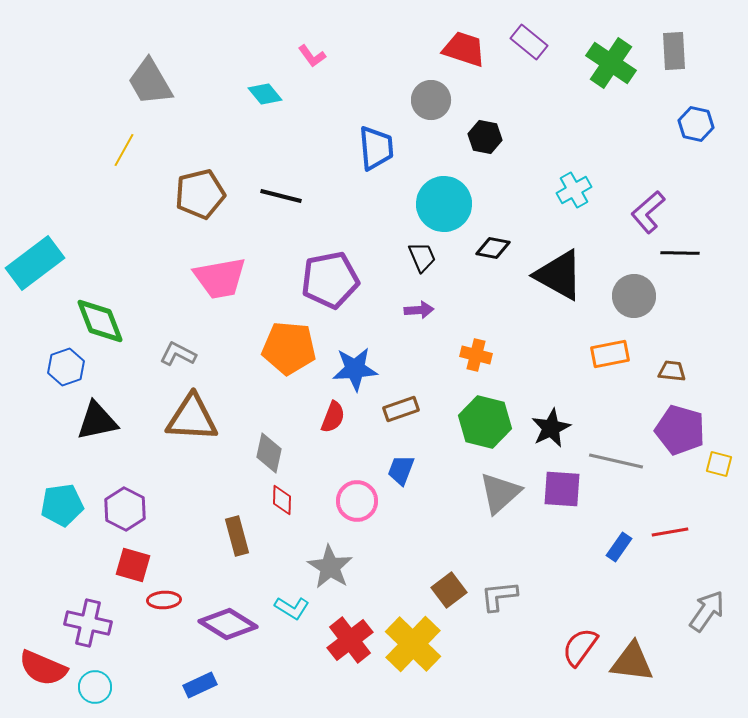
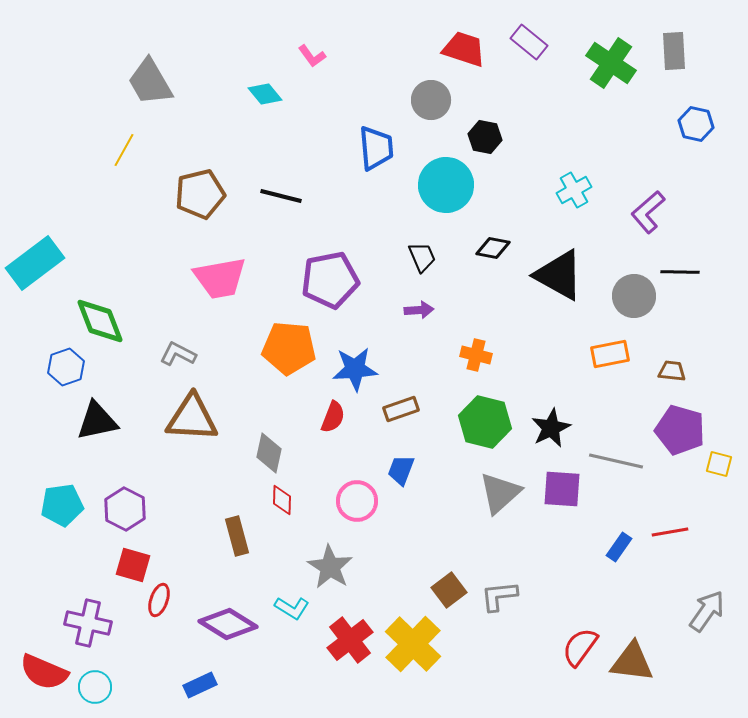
cyan circle at (444, 204): moved 2 px right, 19 px up
black line at (680, 253): moved 19 px down
red ellipse at (164, 600): moved 5 px left; rotated 68 degrees counterclockwise
red semicircle at (43, 668): moved 1 px right, 4 px down
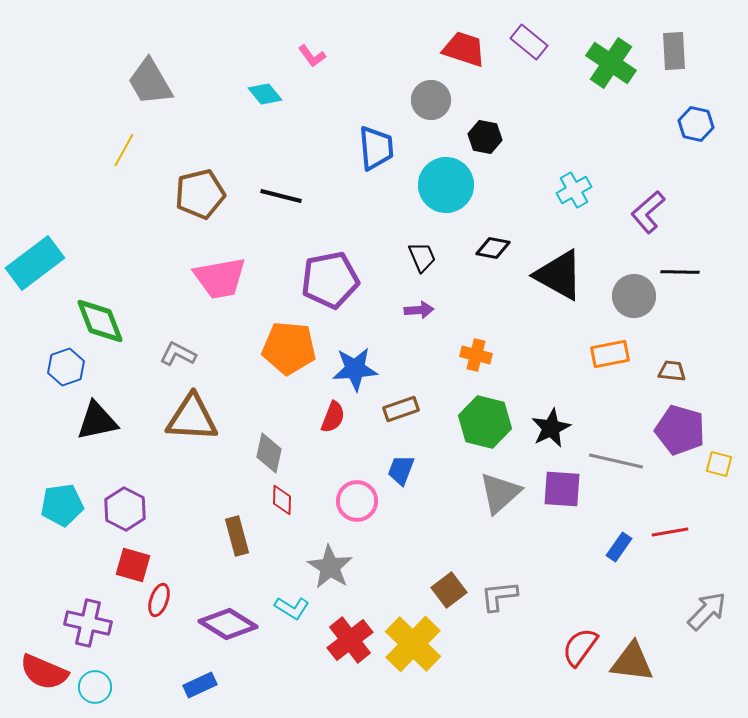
gray arrow at (707, 611): rotated 9 degrees clockwise
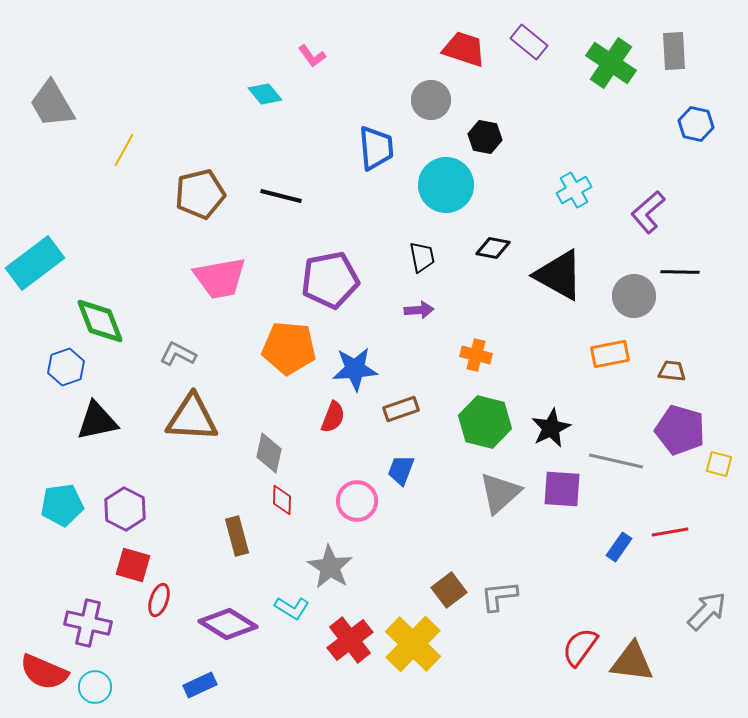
gray trapezoid at (150, 82): moved 98 px left, 22 px down
black trapezoid at (422, 257): rotated 12 degrees clockwise
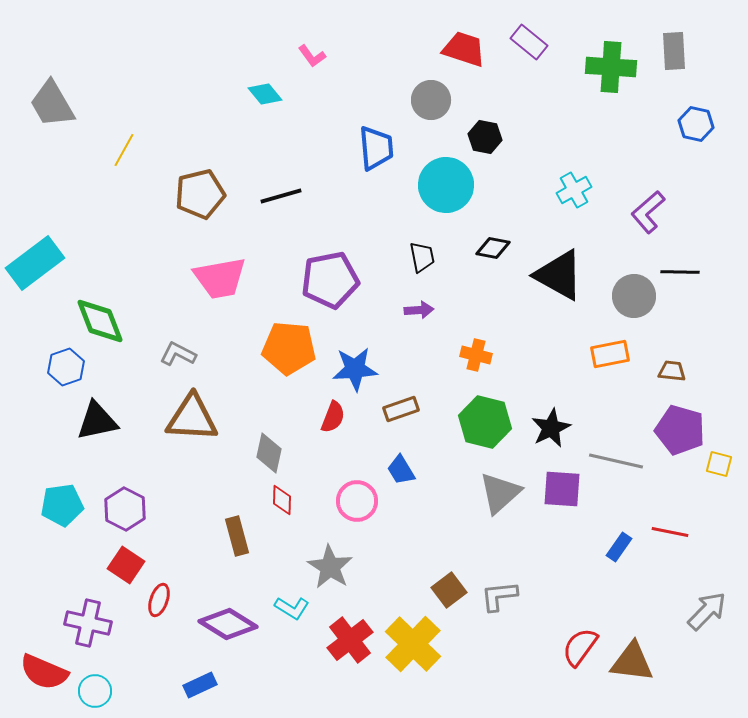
green cross at (611, 63): moved 4 px down; rotated 30 degrees counterclockwise
black line at (281, 196): rotated 30 degrees counterclockwise
blue trapezoid at (401, 470): rotated 52 degrees counterclockwise
red line at (670, 532): rotated 21 degrees clockwise
red square at (133, 565): moved 7 px left; rotated 18 degrees clockwise
cyan circle at (95, 687): moved 4 px down
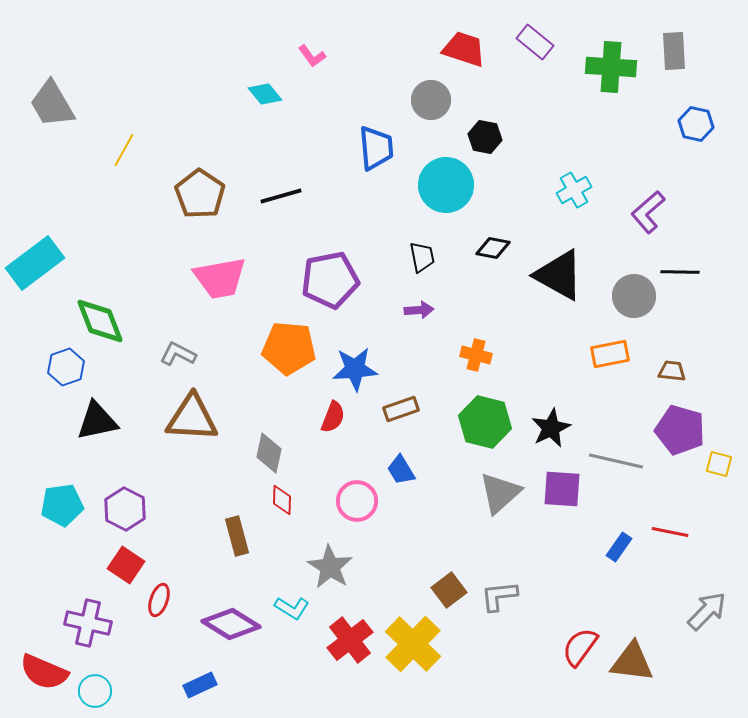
purple rectangle at (529, 42): moved 6 px right
brown pentagon at (200, 194): rotated 24 degrees counterclockwise
purple diamond at (228, 624): moved 3 px right
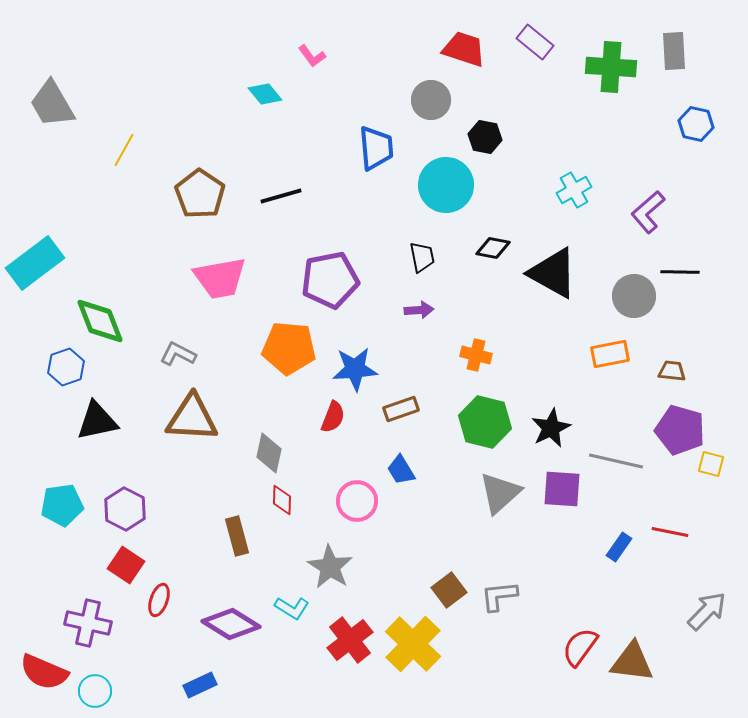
black triangle at (559, 275): moved 6 px left, 2 px up
yellow square at (719, 464): moved 8 px left
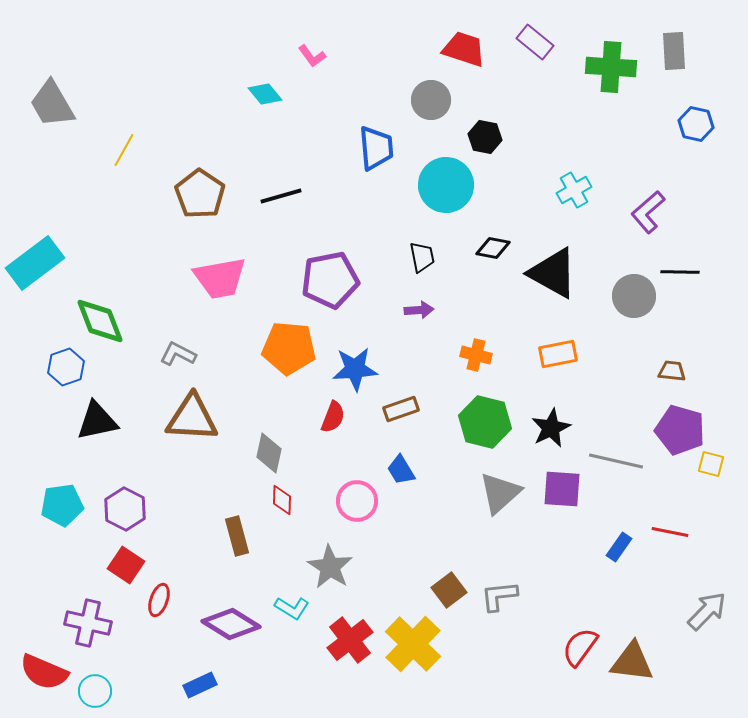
orange rectangle at (610, 354): moved 52 px left
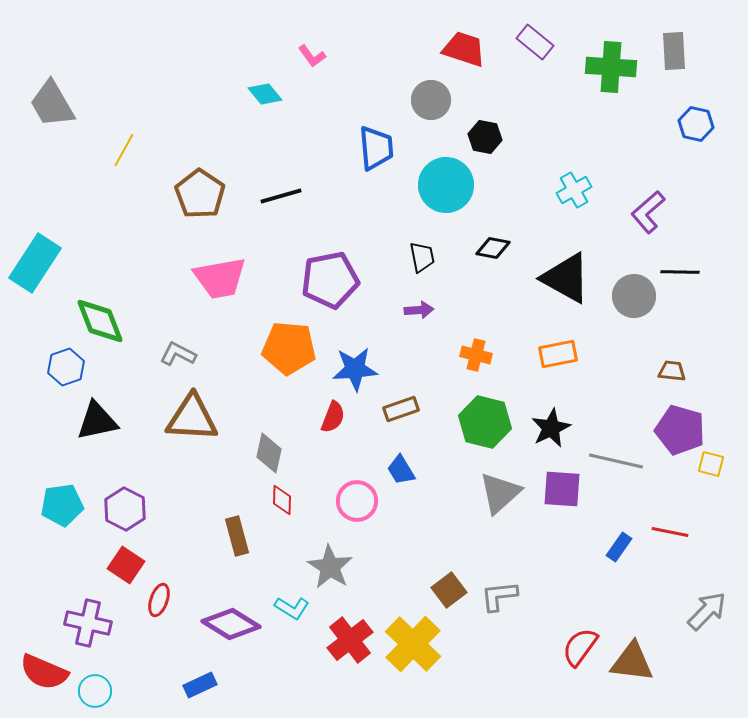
cyan rectangle at (35, 263): rotated 20 degrees counterclockwise
black triangle at (553, 273): moved 13 px right, 5 px down
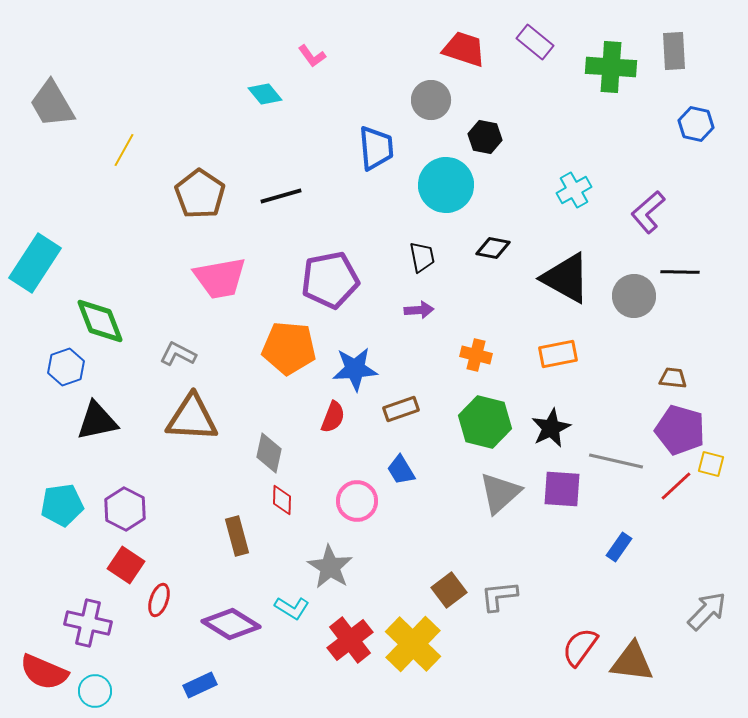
brown trapezoid at (672, 371): moved 1 px right, 7 px down
red line at (670, 532): moved 6 px right, 46 px up; rotated 54 degrees counterclockwise
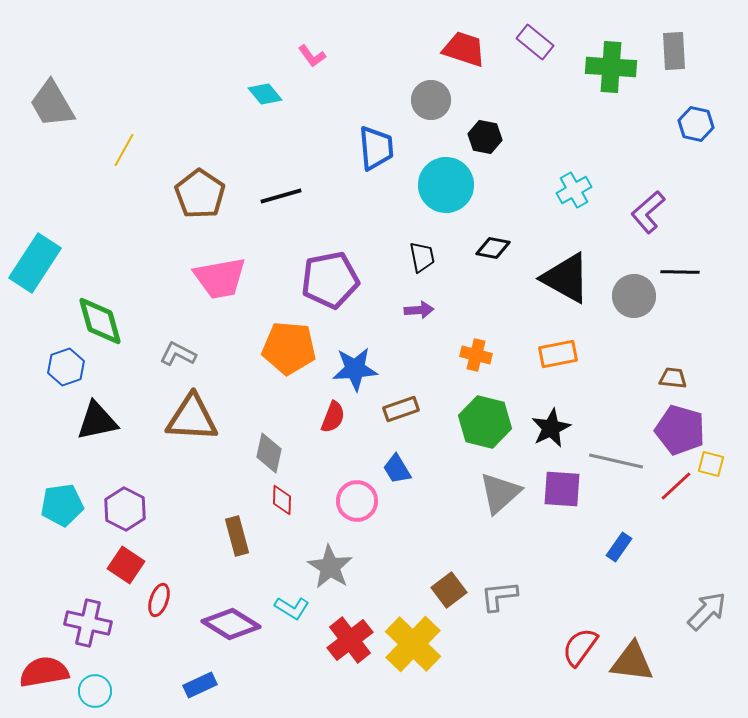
green diamond at (100, 321): rotated 6 degrees clockwise
blue trapezoid at (401, 470): moved 4 px left, 1 px up
red semicircle at (44, 672): rotated 147 degrees clockwise
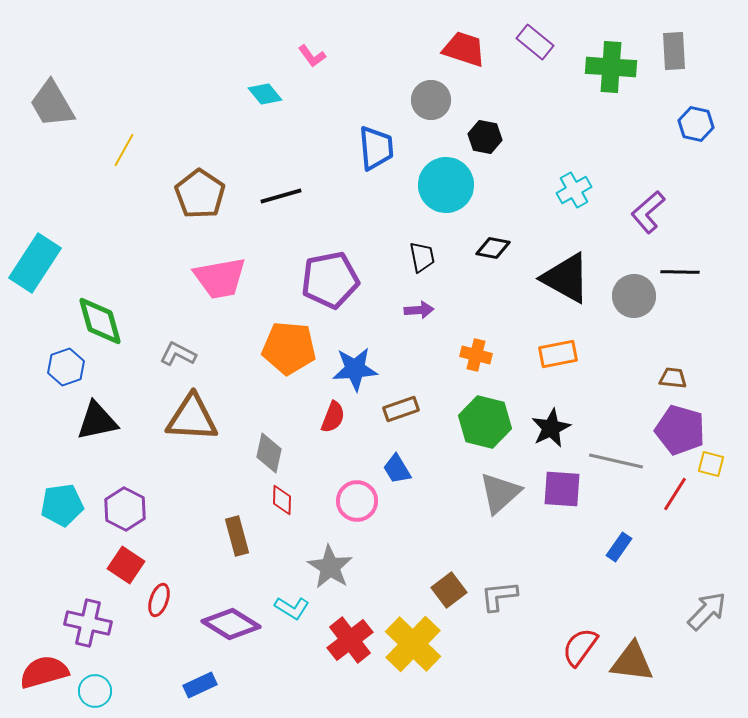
red line at (676, 486): moved 1 px left, 8 px down; rotated 15 degrees counterclockwise
red semicircle at (44, 672): rotated 6 degrees counterclockwise
